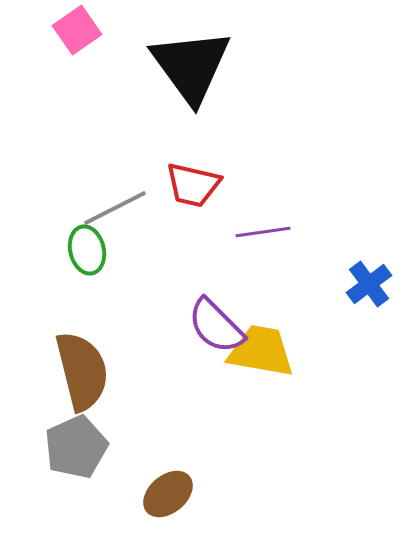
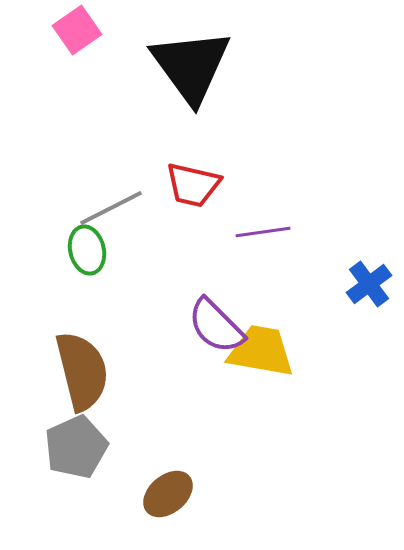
gray line: moved 4 px left
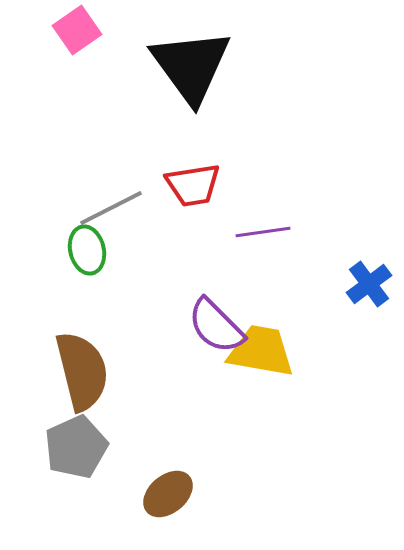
red trapezoid: rotated 22 degrees counterclockwise
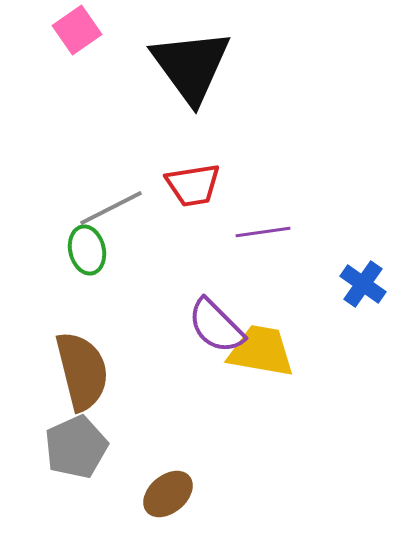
blue cross: moved 6 px left; rotated 18 degrees counterclockwise
